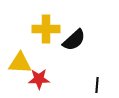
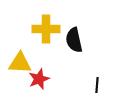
black semicircle: rotated 120 degrees clockwise
red star: rotated 20 degrees counterclockwise
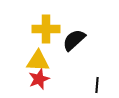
black semicircle: rotated 60 degrees clockwise
yellow triangle: moved 18 px right, 2 px up
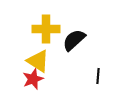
yellow triangle: rotated 30 degrees clockwise
red star: moved 6 px left
black line: moved 1 px right, 9 px up
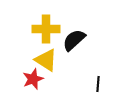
yellow triangle: moved 8 px right, 1 px up
black line: moved 8 px down
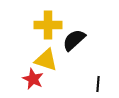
yellow cross: moved 2 px right, 4 px up
yellow triangle: rotated 15 degrees counterclockwise
red star: rotated 25 degrees counterclockwise
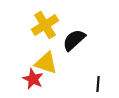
yellow cross: moved 3 px left; rotated 32 degrees counterclockwise
yellow triangle: moved 3 px down
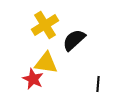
yellow triangle: rotated 10 degrees counterclockwise
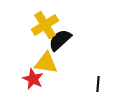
black semicircle: moved 14 px left
